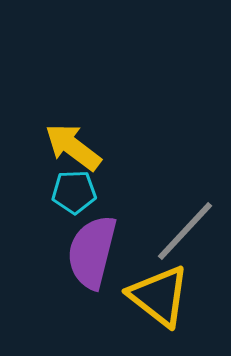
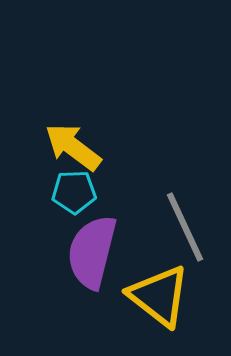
gray line: moved 4 px up; rotated 68 degrees counterclockwise
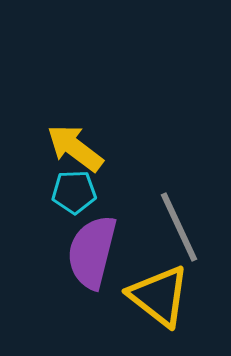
yellow arrow: moved 2 px right, 1 px down
gray line: moved 6 px left
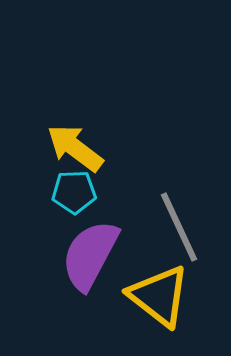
purple semicircle: moved 2 px left, 3 px down; rotated 14 degrees clockwise
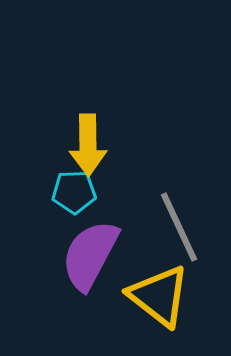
yellow arrow: moved 13 px right, 3 px up; rotated 128 degrees counterclockwise
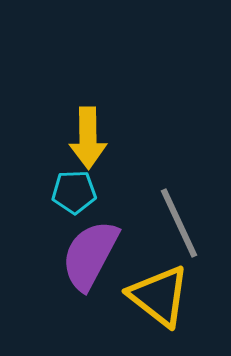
yellow arrow: moved 7 px up
gray line: moved 4 px up
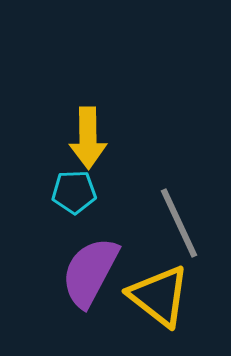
purple semicircle: moved 17 px down
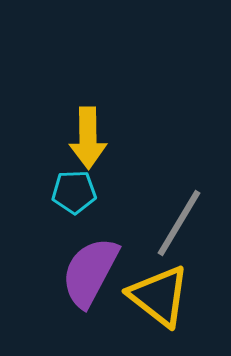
gray line: rotated 56 degrees clockwise
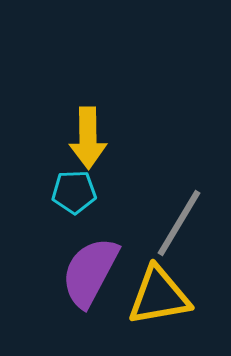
yellow triangle: rotated 48 degrees counterclockwise
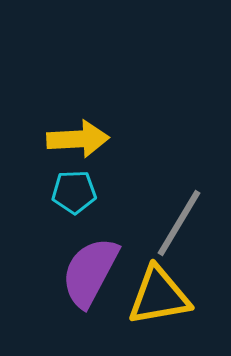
yellow arrow: moved 10 px left, 1 px down; rotated 92 degrees counterclockwise
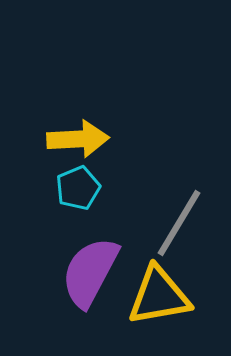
cyan pentagon: moved 4 px right, 4 px up; rotated 21 degrees counterclockwise
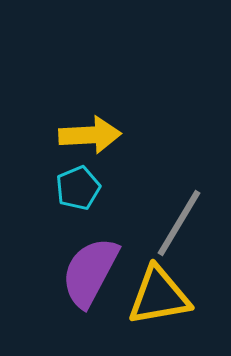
yellow arrow: moved 12 px right, 4 px up
